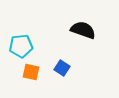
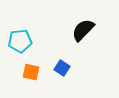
black semicircle: rotated 65 degrees counterclockwise
cyan pentagon: moved 1 px left, 5 px up
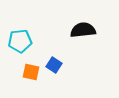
black semicircle: rotated 40 degrees clockwise
blue square: moved 8 px left, 3 px up
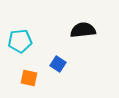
blue square: moved 4 px right, 1 px up
orange square: moved 2 px left, 6 px down
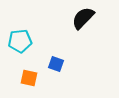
black semicircle: moved 12 px up; rotated 40 degrees counterclockwise
blue square: moved 2 px left; rotated 14 degrees counterclockwise
